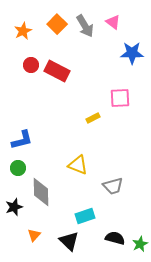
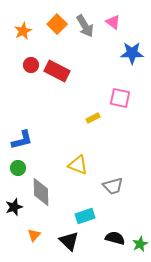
pink square: rotated 15 degrees clockwise
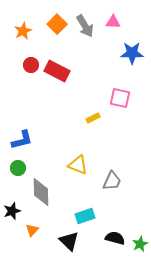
pink triangle: rotated 35 degrees counterclockwise
gray trapezoid: moved 1 px left, 5 px up; rotated 50 degrees counterclockwise
black star: moved 2 px left, 4 px down
orange triangle: moved 2 px left, 5 px up
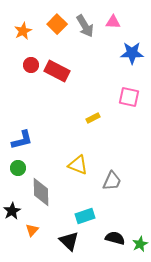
pink square: moved 9 px right, 1 px up
black star: rotated 12 degrees counterclockwise
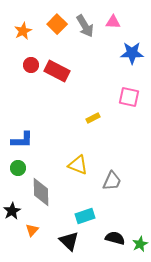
blue L-shape: rotated 15 degrees clockwise
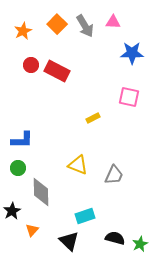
gray trapezoid: moved 2 px right, 6 px up
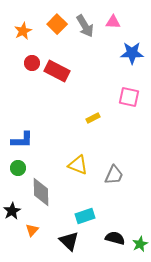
red circle: moved 1 px right, 2 px up
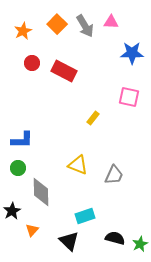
pink triangle: moved 2 px left
red rectangle: moved 7 px right
yellow rectangle: rotated 24 degrees counterclockwise
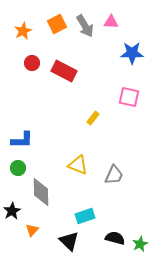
orange square: rotated 18 degrees clockwise
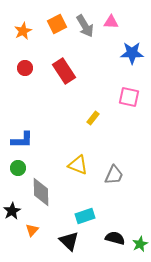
red circle: moved 7 px left, 5 px down
red rectangle: rotated 30 degrees clockwise
